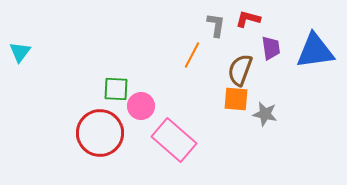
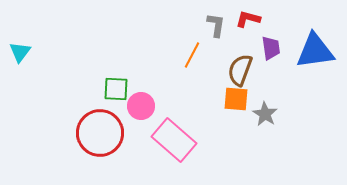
gray star: rotated 20 degrees clockwise
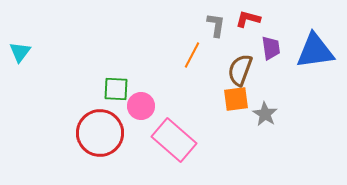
orange square: rotated 12 degrees counterclockwise
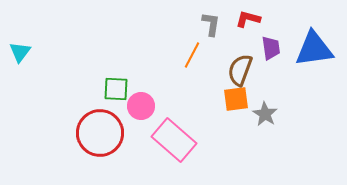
gray L-shape: moved 5 px left, 1 px up
blue triangle: moved 1 px left, 2 px up
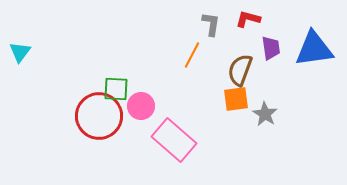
red circle: moved 1 px left, 17 px up
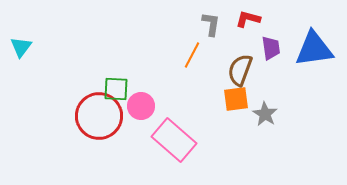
cyan triangle: moved 1 px right, 5 px up
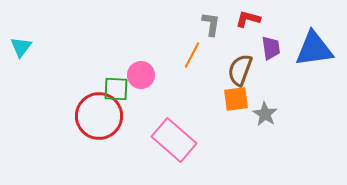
pink circle: moved 31 px up
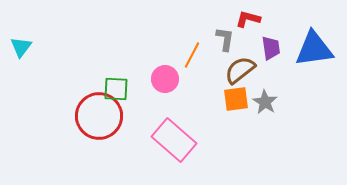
gray L-shape: moved 14 px right, 15 px down
brown semicircle: rotated 32 degrees clockwise
pink circle: moved 24 px right, 4 px down
gray star: moved 12 px up
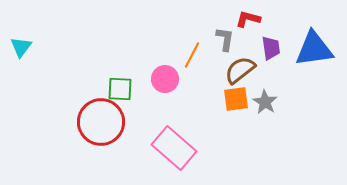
green square: moved 4 px right
red circle: moved 2 px right, 6 px down
pink rectangle: moved 8 px down
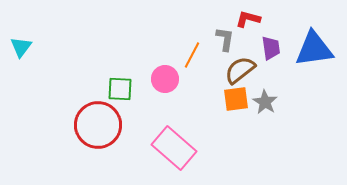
red circle: moved 3 px left, 3 px down
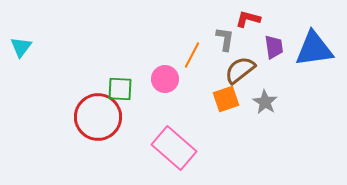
purple trapezoid: moved 3 px right, 1 px up
orange square: moved 10 px left; rotated 12 degrees counterclockwise
red circle: moved 8 px up
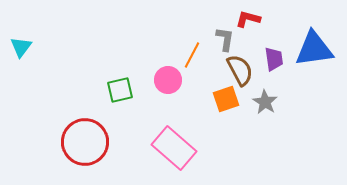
purple trapezoid: moved 12 px down
brown semicircle: rotated 100 degrees clockwise
pink circle: moved 3 px right, 1 px down
green square: moved 1 px down; rotated 16 degrees counterclockwise
red circle: moved 13 px left, 25 px down
